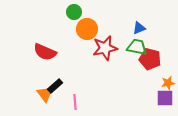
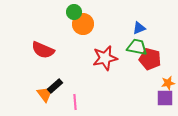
orange circle: moved 4 px left, 5 px up
red star: moved 10 px down
red semicircle: moved 2 px left, 2 px up
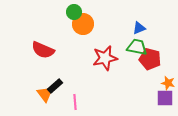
orange star: rotated 24 degrees clockwise
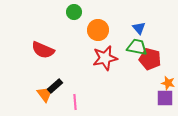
orange circle: moved 15 px right, 6 px down
blue triangle: rotated 48 degrees counterclockwise
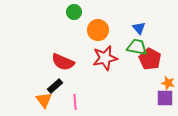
red semicircle: moved 20 px right, 12 px down
red pentagon: rotated 15 degrees clockwise
orange triangle: moved 1 px left, 6 px down
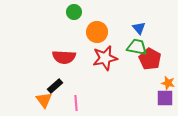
orange circle: moved 1 px left, 2 px down
red semicircle: moved 1 px right, 5 px up; rotated 20 degrees counterclockwise
pink line: moved 1 px right, 1 px down
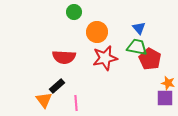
black rectangle: moved 2 px right
